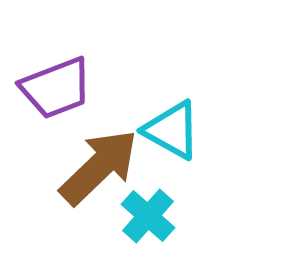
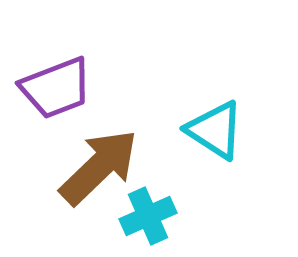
cyan triangle: moved 43 px right; rotated 4 degrees clockwise
cyan cross: rotated 24 degrees clockwise
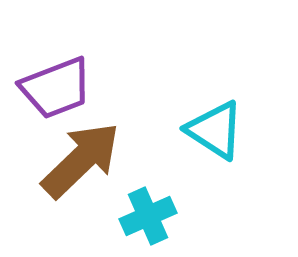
brown arrow: moved 18 px left, 7 px up
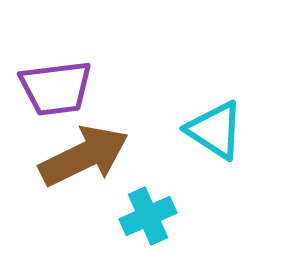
purple trapezoid: rotated 14 degrees clockwise
brown arrow: moved 3 px right, 4 px up; rotated 18 degrees clockwise
